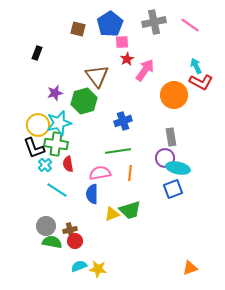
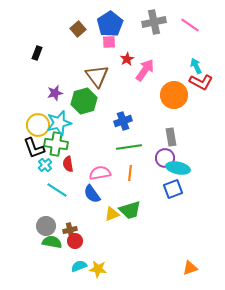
brown square: rotated 35 degrees clockwise
pink square: moved 13 px left
green line: moved 11 px right, 4 px up
blue semicircle: rotated 36 degrees counterclockwise
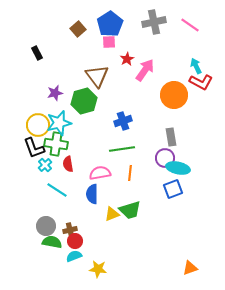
black rectangle: rotated 48 degrees counterclockwise
green line: moved 7 px left, 2 px down
blue semicircle: rotated 36 degrees clockwise
cyan semicircle: moved 5 px left, 10 px up
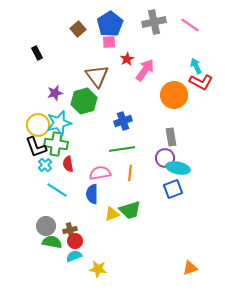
black L-shape: moved 2 px right, 1 px up
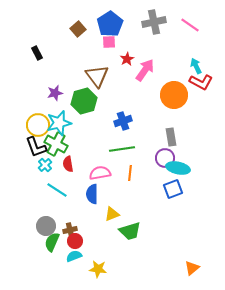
green cross: rotated 20 degrees clockwise
green trapezoid: moved 21 px down
green semicircle: rotated 78 degrees counterclockwise
orange triangle: moved 2 px right; rotated 21 degrees counterclockwise
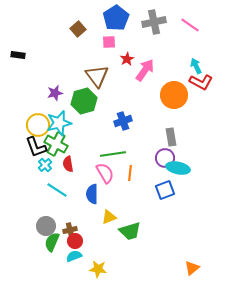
blue pentagon: moved 6 px right, 6 px up
black rectangle: moved 19 px left, 2 px down; rotated 56 degrees counterclockwise
green line: moved 9 px left, 5 px down
pink semicircle: moved 5 px right; rotated 70 degrees clockwise
blue square: moved 8 px left, 1 px down
yellow triangle: moved 3 px left, 3 px down
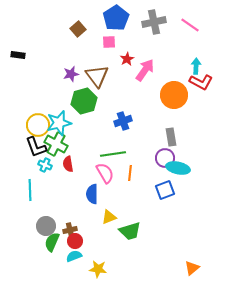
cyan arrow: rotated 28 degrees clockwise
purple star: moved 16 px right, 19 px up
cyan cross: rotated 24 degrees counterclockwise
cyan line: moved 27 px left; rotated 55 degrees clockwise
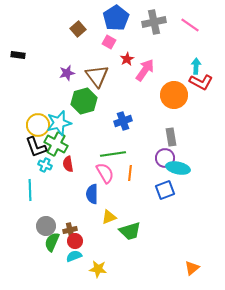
pink square: rotated 32 degrees clockwise
purple star: moved 4 px left, 1 px up
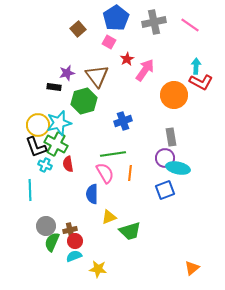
black rectangle: moved 36 px right, 32 px down
